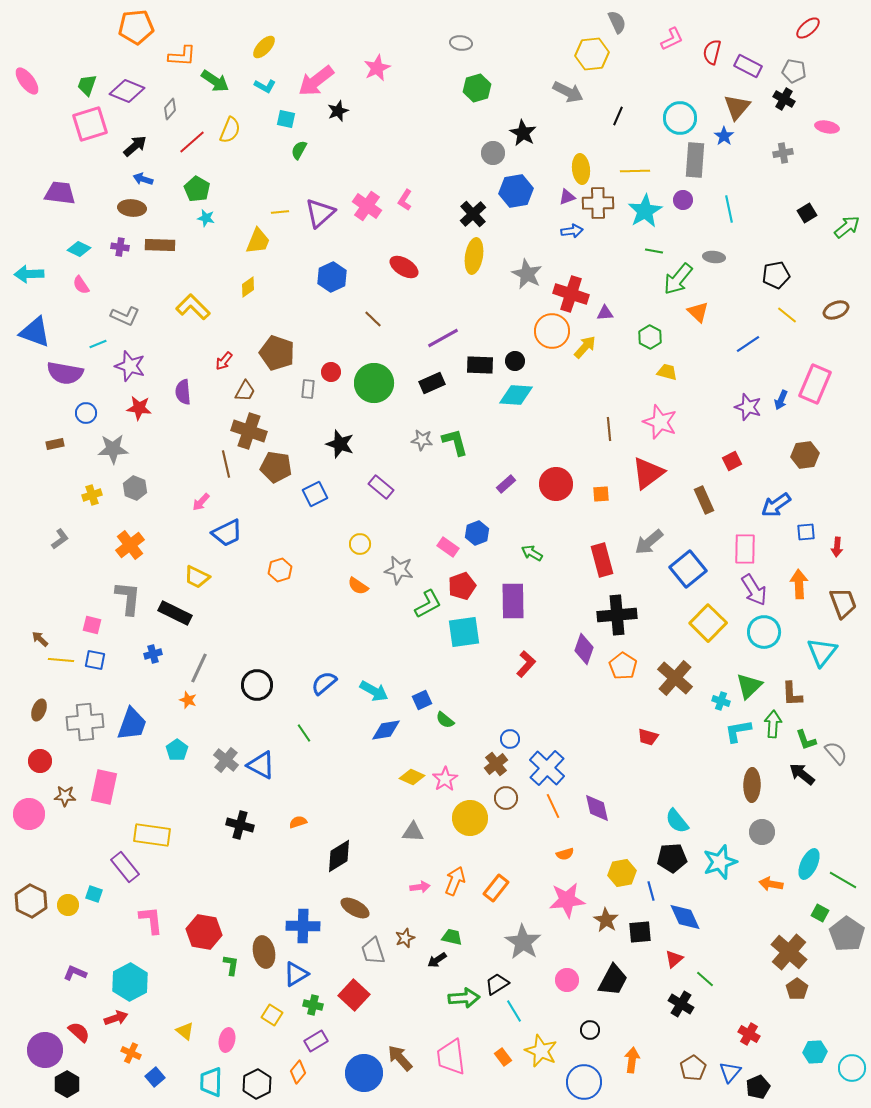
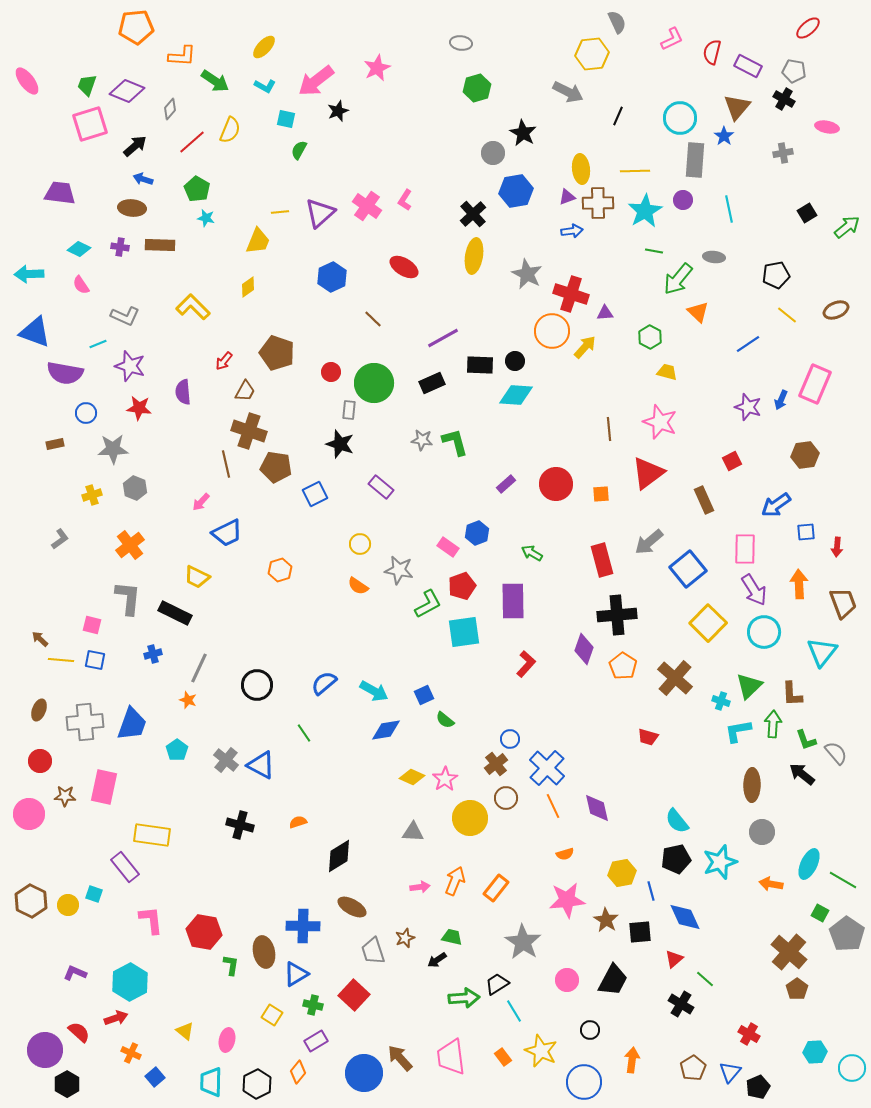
gray rectangle at (308, 389): moved 41 px right, 21 px down
blue square at (422, 700): moved 2 px right, 5 px up
black pentagon at (672, 858): moved 4 px right, 1 px down; rotated 8 degrees counterclockwise
brown ellipse at (355, 908): moved 3 px left, 1 px up
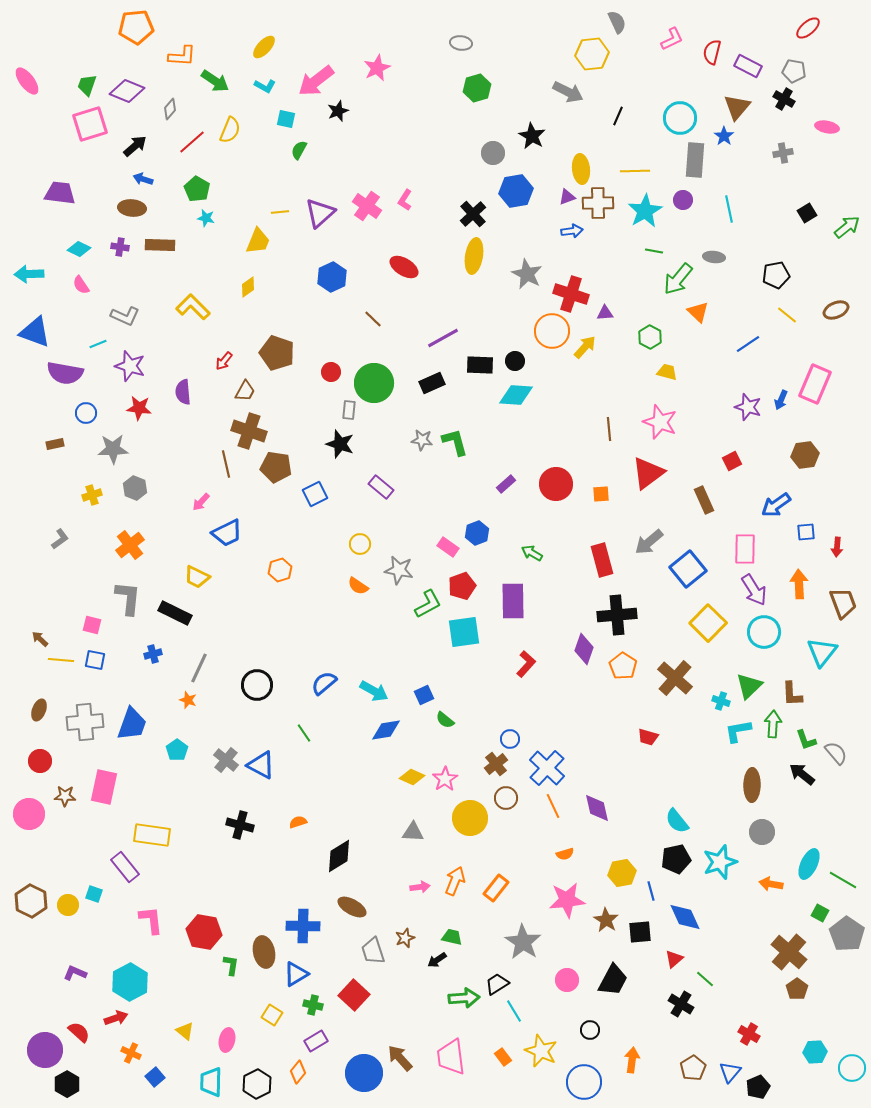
black star at (523, 133): moved 9 px right, 3 px down
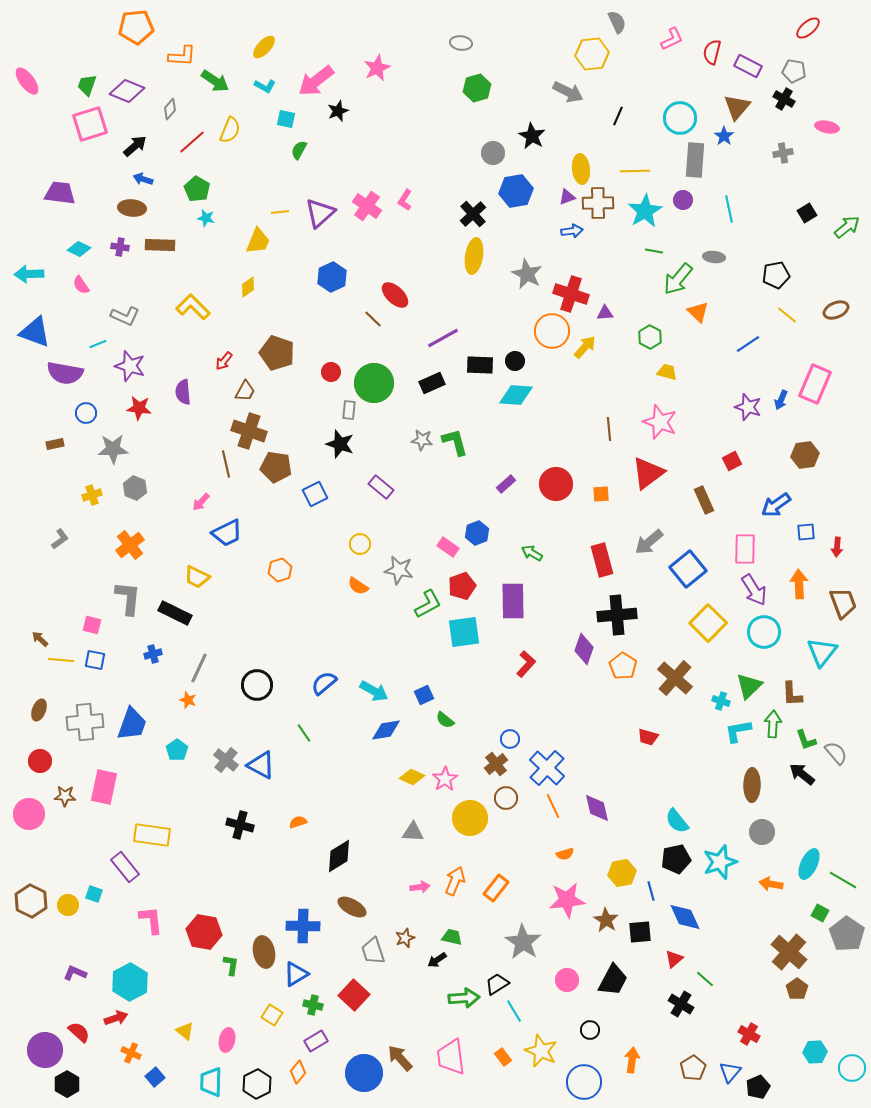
red ellipse at (404, 267): moved 9 px left, 28 px down; rotated 12 degrees clockwise
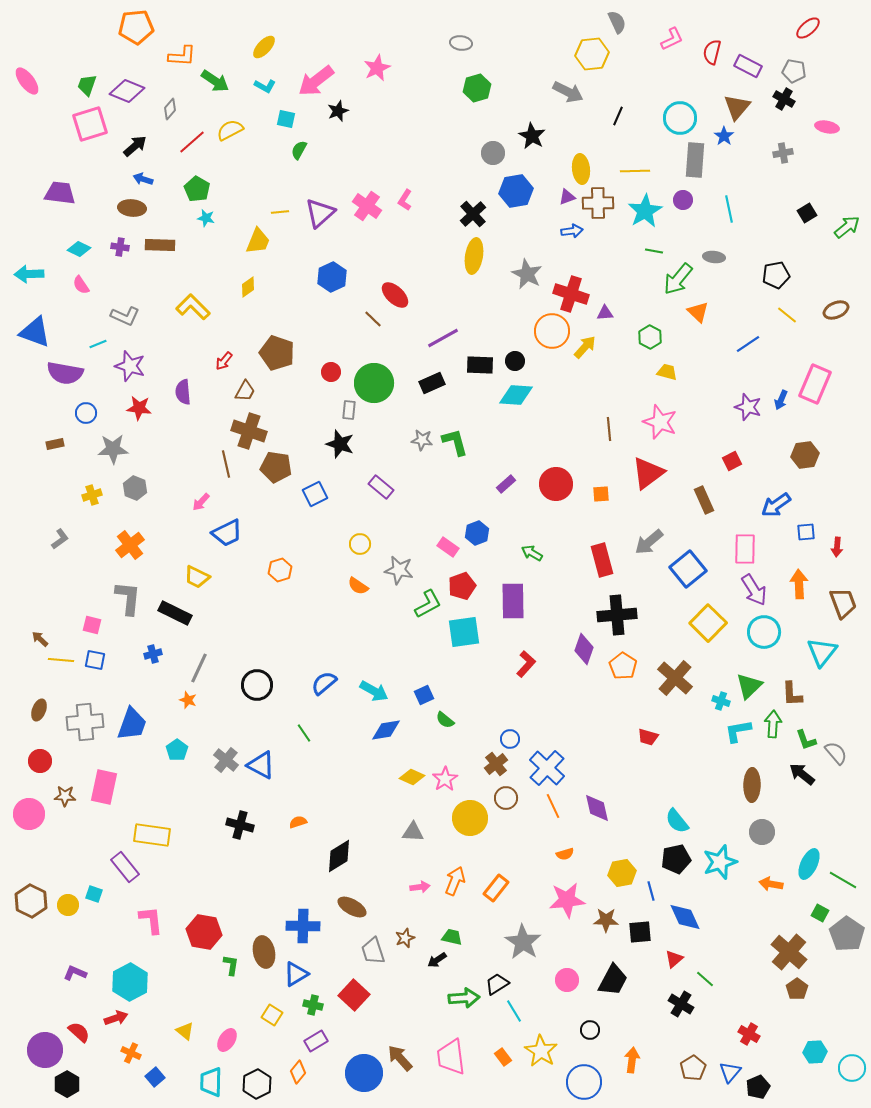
yellow semicircle at (230, 130): rotated 140 degrees counterclockwise
brown star at (606, 920): rotated 30 degrees counterclockwise
pink ellipse at (227, 1040): rotated 20 degrees clockwise
yellow star at (541, 1051): rotated 8 degrees clockwise
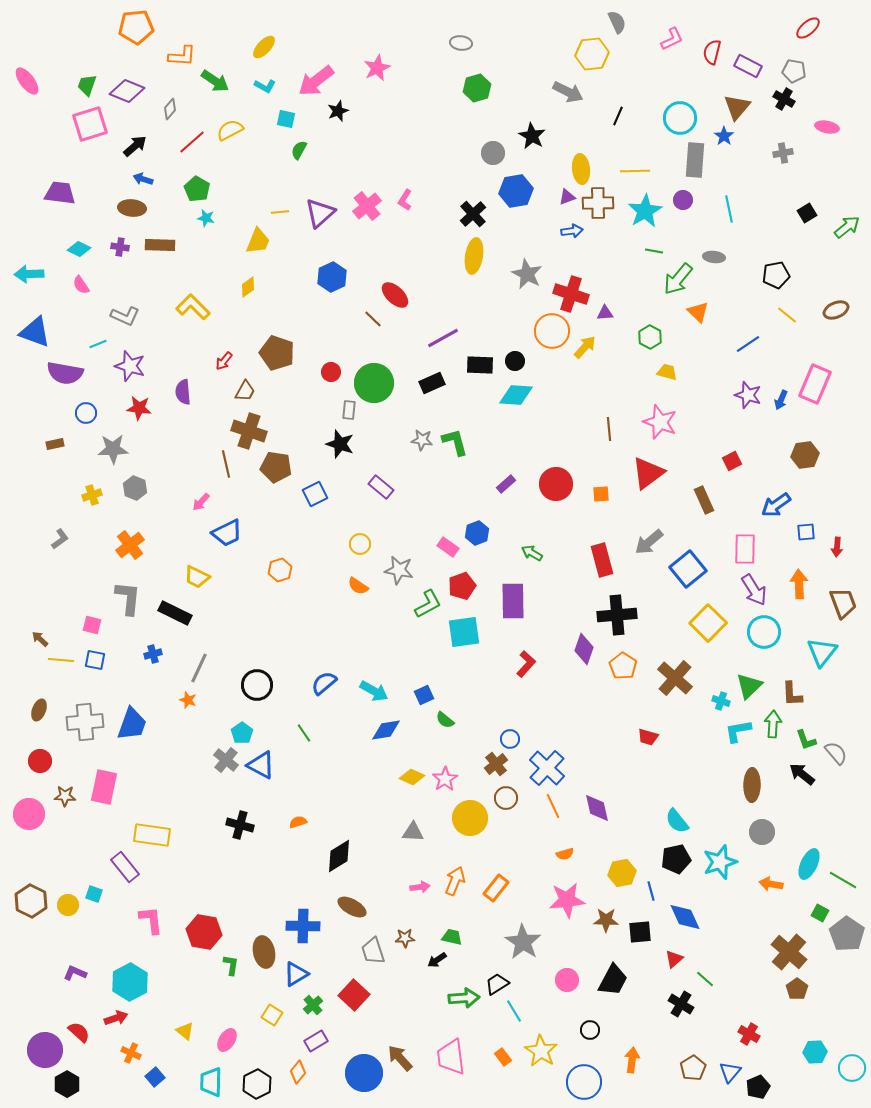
pink cross at (367, 206): rotated 16 degrees clockwise
purple star at (748, 407): moved 12 px up
cyan pentagon at (177, 750): moved 65 px right, 17 px up
brown star at (405, 938): rotated 18 degrees clockwise
green cross at (313, 1005): rotated 36 degrees clockwise
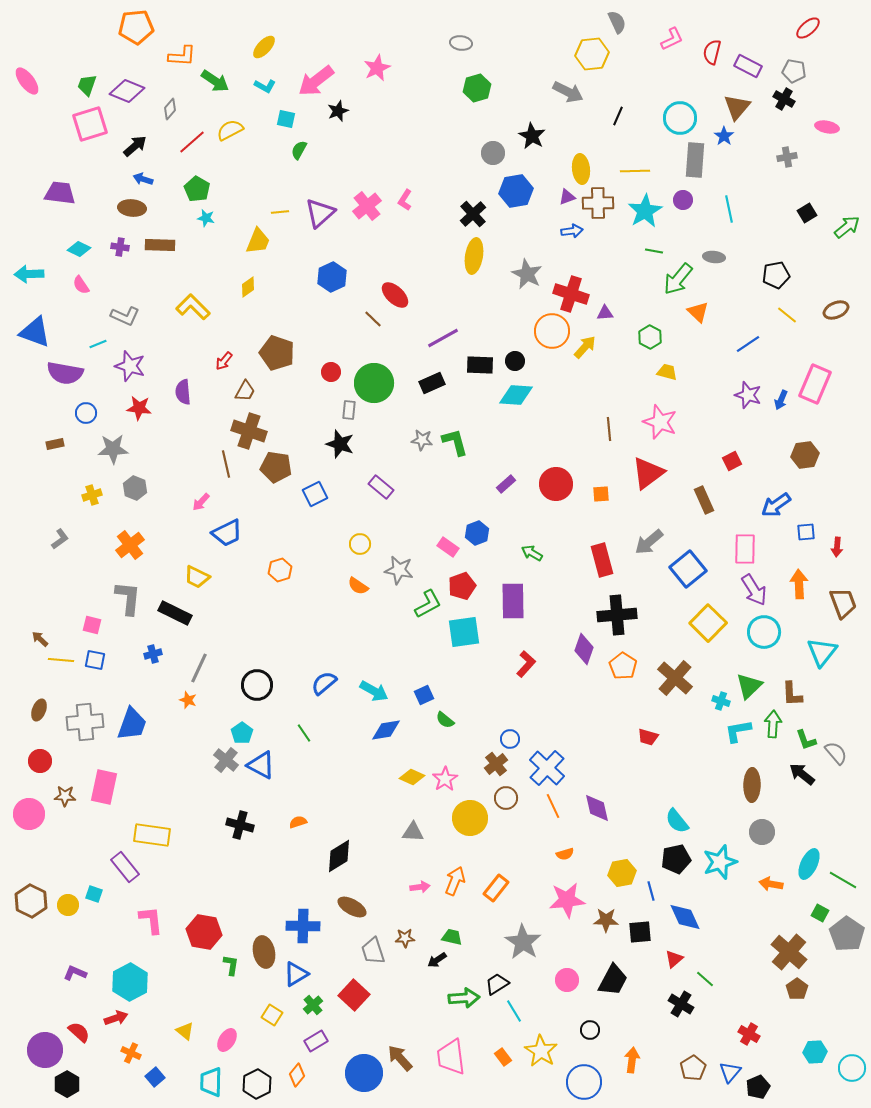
gray cross at (783, 153): moved 4 px right, 4 px down
orange diamond at (298, 1072): moved 1 px left, 3 px down
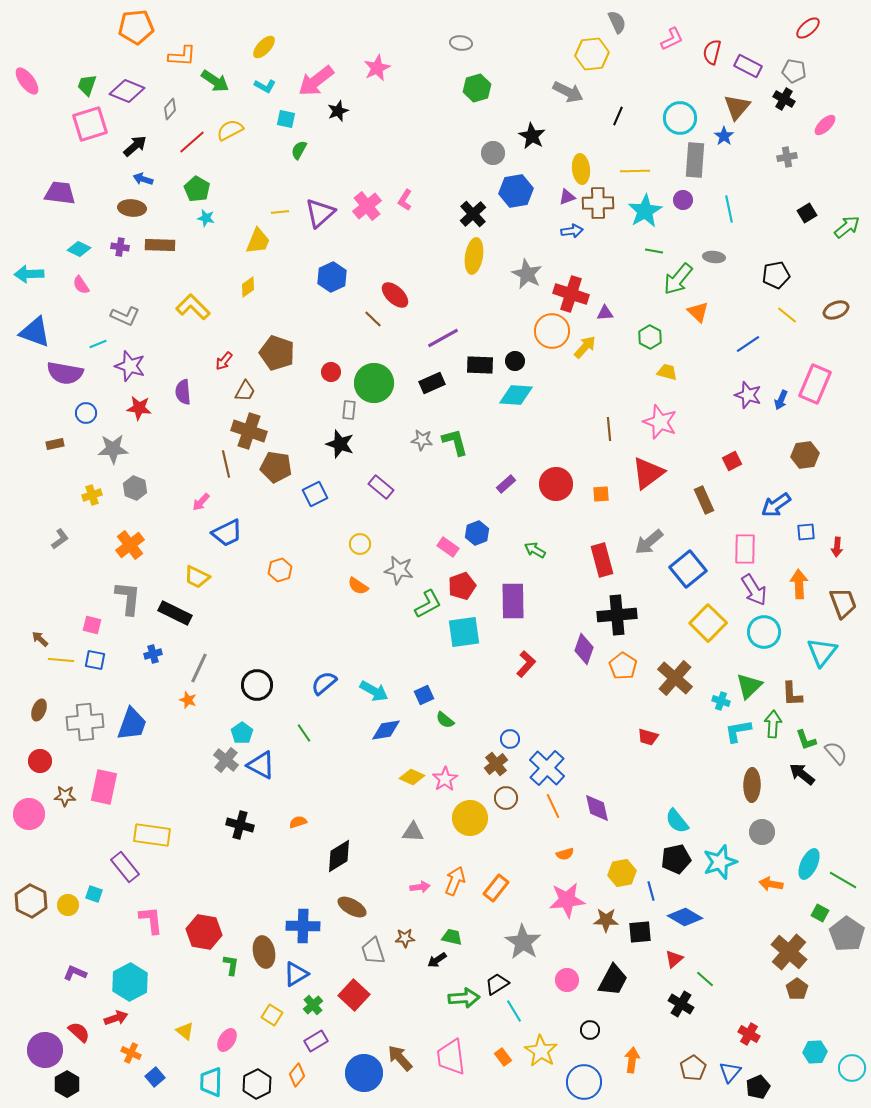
pink ellipse at (827, 127): moved 2 px left, 2 px up; rotated 55 degrees counterclockwise
green arrow at (532, 553): moved 3 px right, 3 px up
blue diamond at (685, 917): rotated 36 degrees counterclockwise
